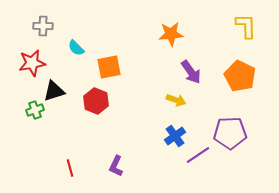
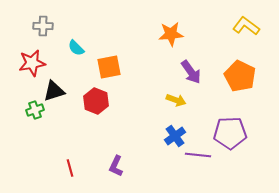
yellow L-shape: rotated 52 degrees counterclockwise
purple line: rotated 40 degrees clockwise
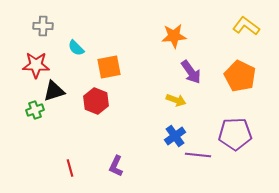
orange star: moved 3 px right, 2 px down
red star: moved 4 px right, 2 px down; rotated 12 degrees clockwise
purple pentagon: moved 5 px right, 1 px down
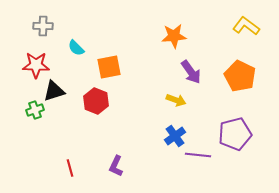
purple pentagon: rotated 12 degrees counterclockwise
